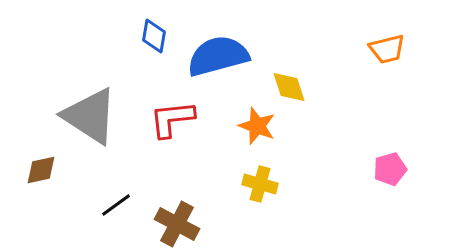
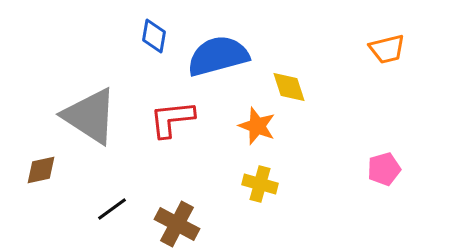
pink pentagon: moved 6 px left
black line: moved 4 px left, 4 px down
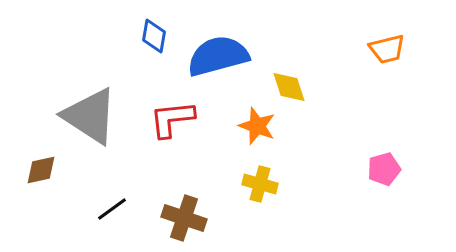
brown cross: moved 7 px right, 6 px up; rotated 9 degrees counterclockwise
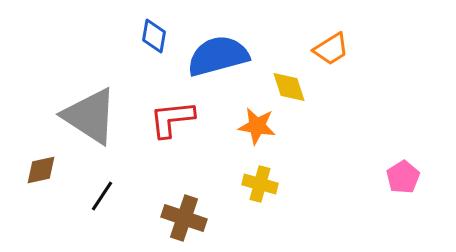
orange trapezoid: moved 56 px left; rotated 18 degrees counterclockwise
orange star: rotated 12 degrees counterclockwise
pink pentagon: moved 19 px right, 8 px down; rotated 16 degrees counterclockwise
black line: moved 10 px left, 13 px up; rotated 20 degrees counterclockwise
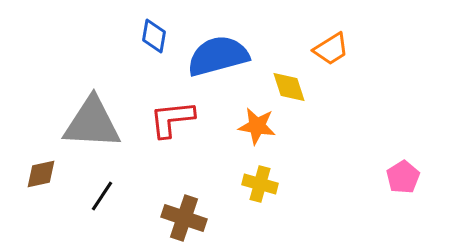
gray triangle: moved 2 px right, 7 px down; rotated 30 degrees counterclockwise
brown diamond: moved 4 px down
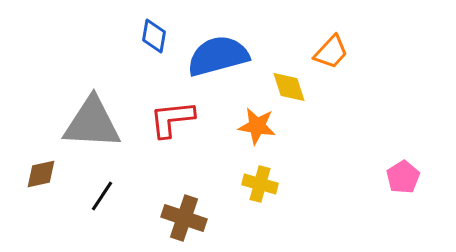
orange trapezoid: moved 3 px down; rotated 15 degrees counterclockwise
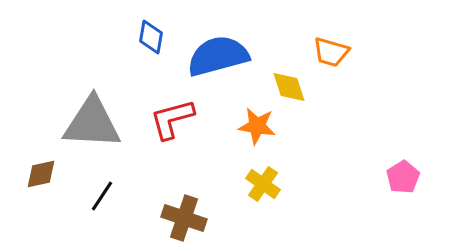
blue diamond: moved 3 px left, 1 px down
orange trapezoid: rotated 63 degrees clockwise
red L-shape: rotated 9 degrees counterclockwise
yellow cross: moved 3 px right; rotated 20 degrees clockwise
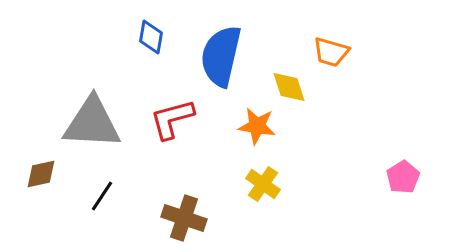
blue semicircle: moved 3 px right; rotated 62 degrees counterclockwise
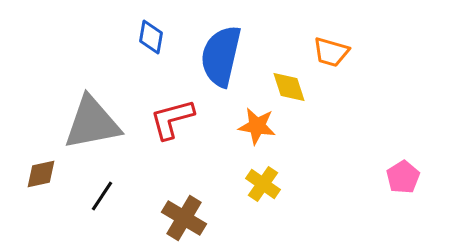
gray triangle: rotated 14 degrees counterclockwise
brown cross: rotated 12 degrees clockwise
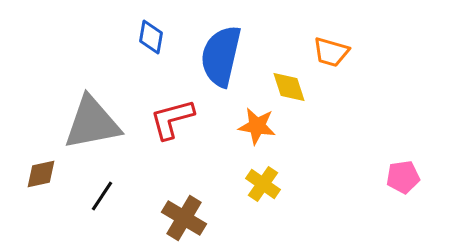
pink pentagon: rotated 24 degrees clockwise
